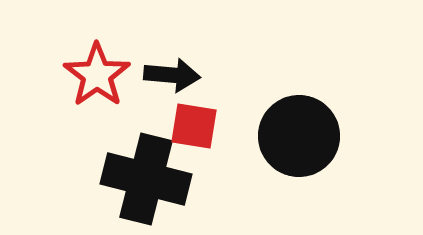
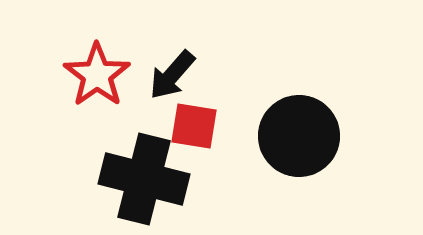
black arrow: rotated 126 degrees clockwise
black cross: moved 2 px left
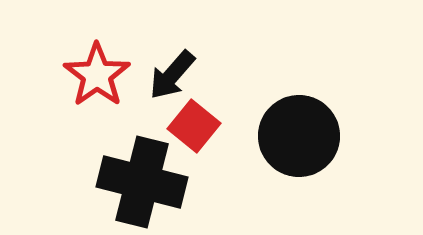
red square: rotated 30 degrees clockwise
black cross: moved 2 px left, 3 px down
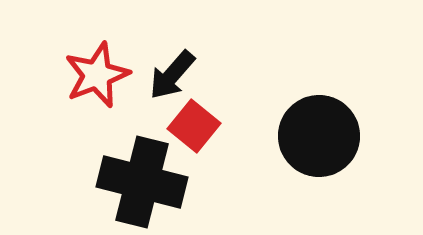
red star: rotated 14 degrees clockwise
black circle: moved 20 px right
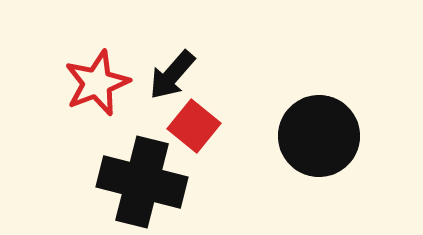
red star: moved 8 px down
